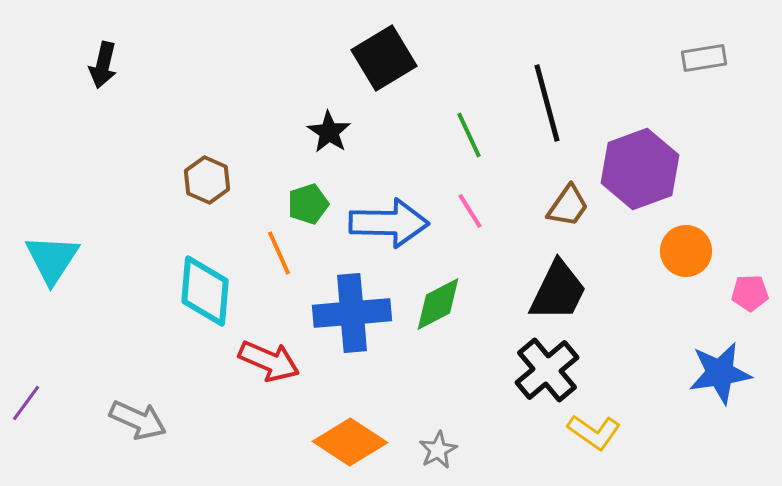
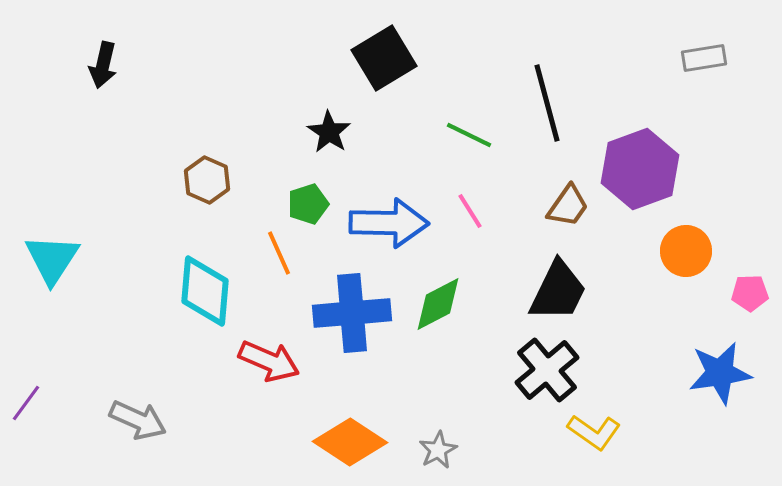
green line: rotated 39 degrees counterclockwise
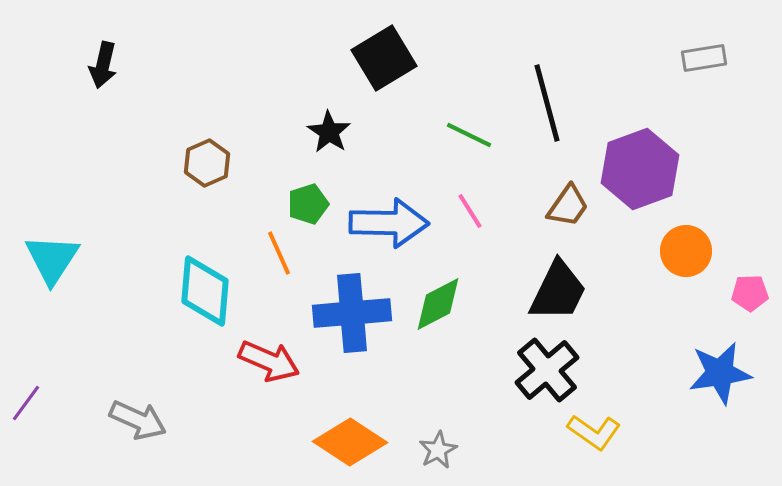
brown hexagon: moved 17 px up; rotated 12 degrees clockwise
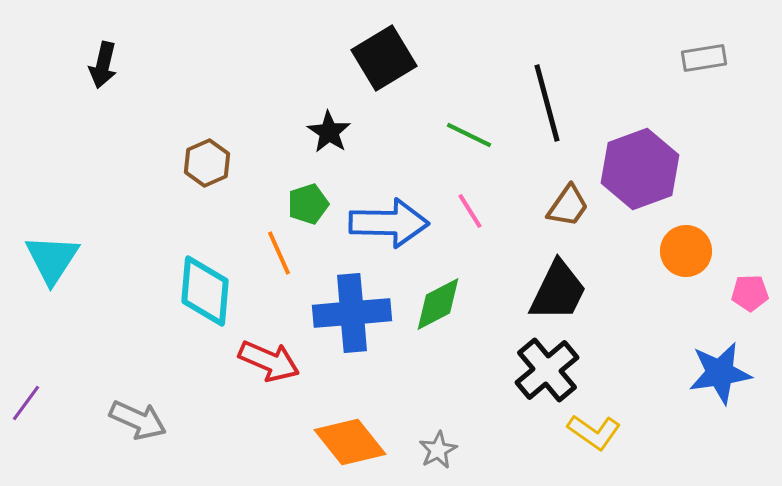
orange diamond: rotated 18 degrees clockwise
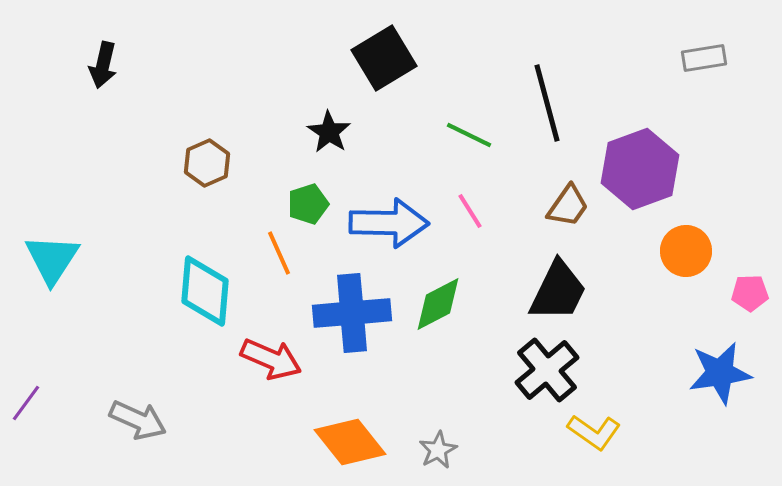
red arrow: moved 2 px right, 2 px up
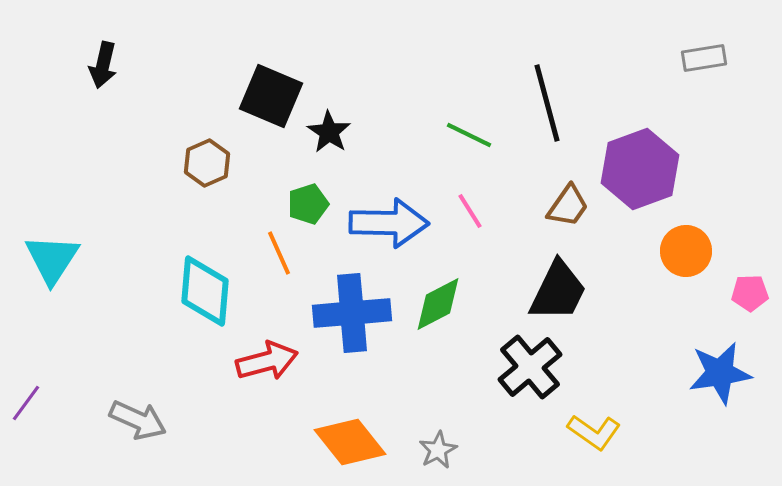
black square: moved 113 px left, 38 px down; rotated 36 degrees counterclockwise
red arrow: moved 4 px left, 2 px down; rotated 38 degrees counterclockwise
black cross: moved 17 px left, 3 px up
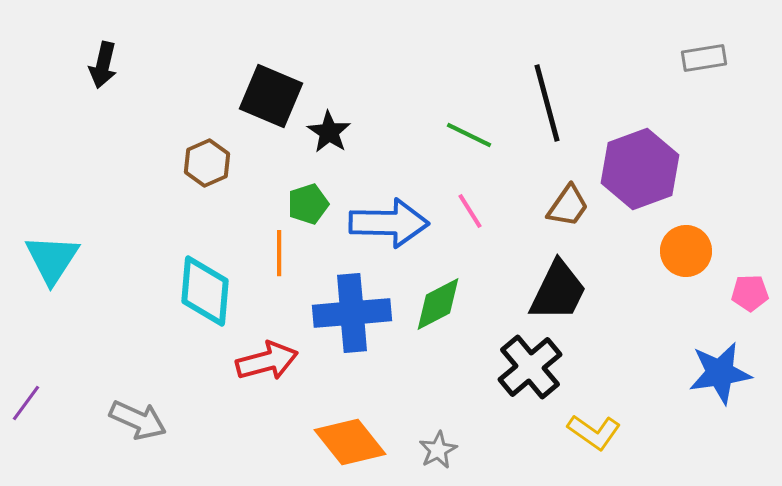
orange line: rotated 24 degrees clockwise
